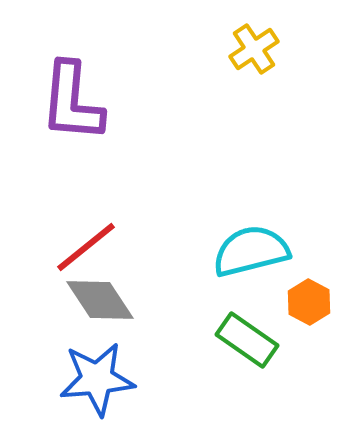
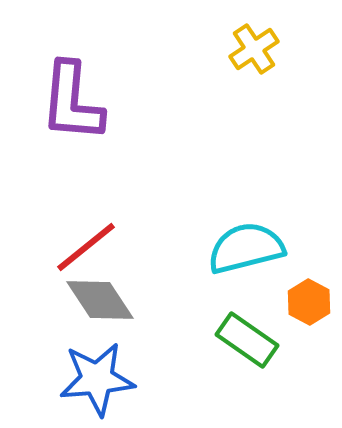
cyan semicircle: moved 5 px left, 3 px up
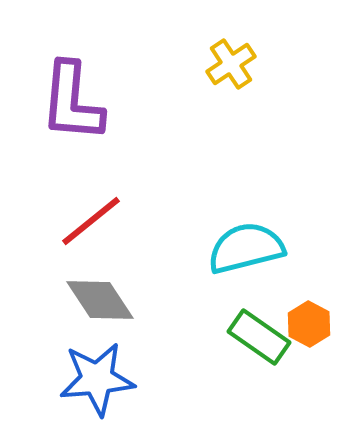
yellow cross: moved 23 px left, 15 px down
red line: moved 5 px right, 26 px up
orange hexagon: moved 22 px down
green rectangle: moved 12 px right, 3 px up
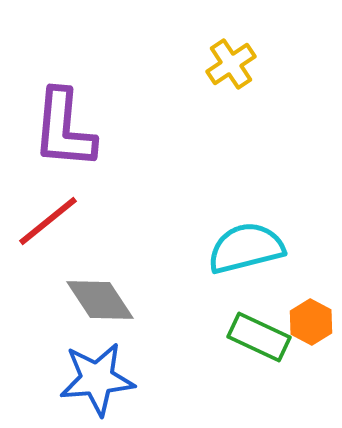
purple L-shape: moved 8 px left, 27 px down
red line: moved 43 px left
orange hexagon: moved 2 px right, 2 px up
green rectangle: rotated 10 degrees counterclockwise
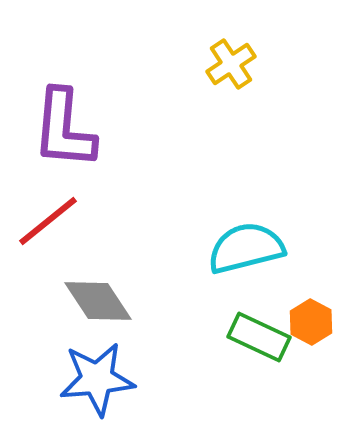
gray diamond: moved 2 px left, 1 px down
